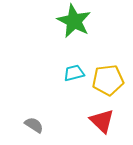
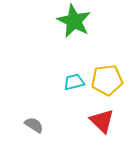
cyan trapezoid: moved 9 px down
yellow pentagon: moved 1 px left
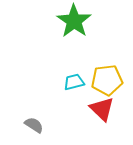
green star: rotated 8 degrees clockwise
red triangle: moved 12 px up
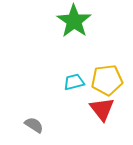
red triangle: rotated 8 degrees clockwise
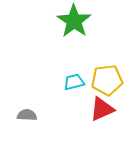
red triangle: rotated 44 degrees clockwise
gray semicircle: moved 7 px left, 10 px up; rotated 30 degrees counterclockwise
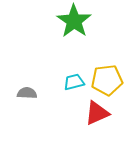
red triangle: moved 5 px left, 4 px down
gray semicircle: moved 22 px up
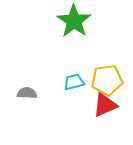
red triangle: moved 8 px right, 8 px up
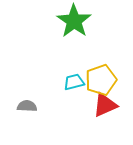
yellow pentagon: moved 6 px left; rotated 12 degrees counterclockwise
gray semicircle: moved 13 px down
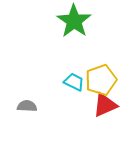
cyan trapezoid: rotated 40 degrees clockwise
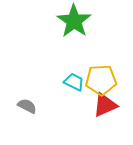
yellow pentagon: rotated 16 degrees clockwise
gray semicircle: rotated 24 degrees clockwise
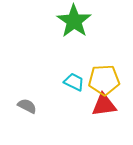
yellow pentagon: moved 3 px right
red triangle: moved 1 px left; rotated 16 degrees clockwise
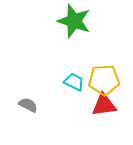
green star: rotated 16 degrees counterclockwise
gray semicircle: moved 1 px right, 1 px up
